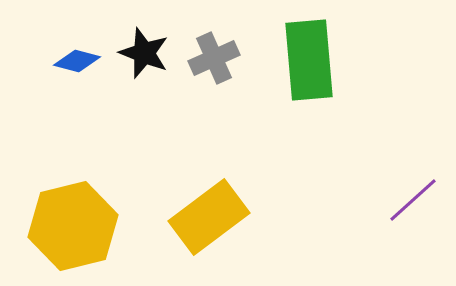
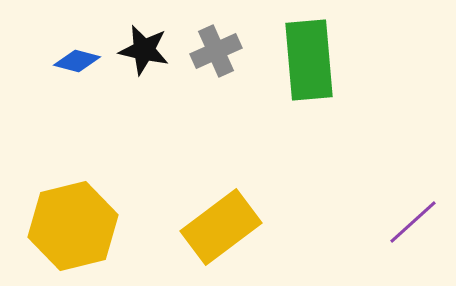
black star: moved 3 px up; rotated 9 degrees counterclockwise
gray cross: moved 2 px right, 7 px up
purple line: moved 22 px down
yellow rectangle: moved 12 px right, 10 px down
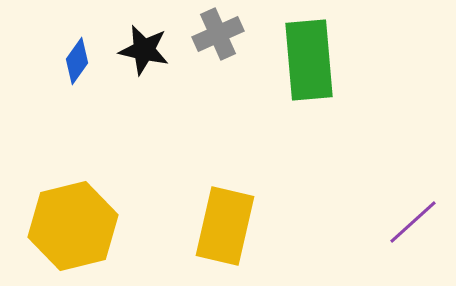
gray cross: moved 2 px right, 17 px up
blue diamond: rotated 69 degrees counterclockwise
yellow rectangle: moved 4 px right, 1 px up; rotated 40 degrees counterclockwise
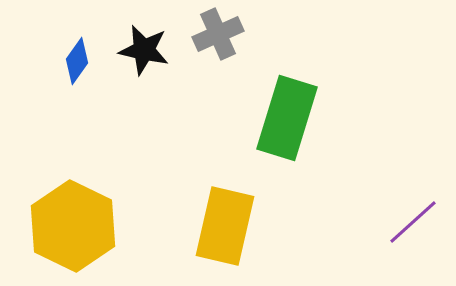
green rectangle: moved 22 px left, 58 px down; rotated 22 degrees clockwise
yellow hexagon: rotated 20 degrees counterclockwise
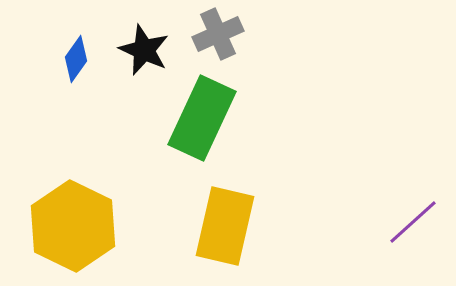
black star: rotated 12 degrees clockwise
blue diamond: moved 1 px left, 2 px up
green rectangle: moved 85 px left; rotated 8 degrees clockwise
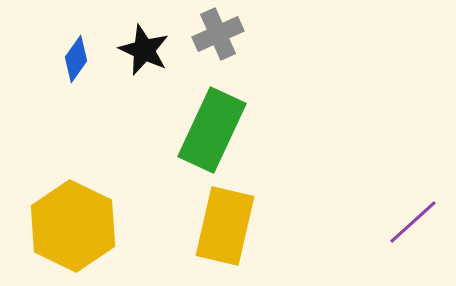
green rectangle: moved 10 px right, 12 px down
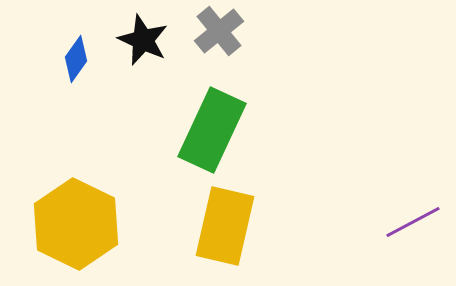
gray cross: moved 1 px right, 3 px up; rotated 15 degrees counterclockwise
black star: moved 1 px left, 10 px up
purple line: rotated 14 degrees clockwise
yellow hexagon: moved 3 px right, 2 px up
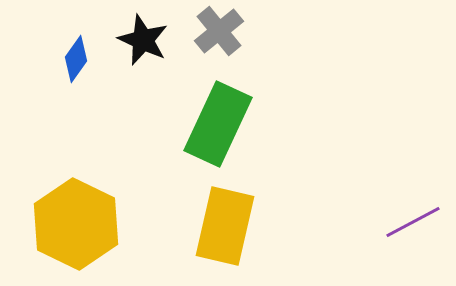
green rectangle: moved 6 px right, 6 px up
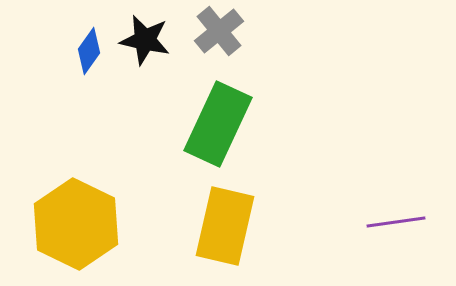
black star: moved 2 px right; rotated 12 degrees counterclockwise
blue diamond: moved 13 px right, 8 px up
purple line: moved 17 px left; rotated 20 degrees clockwise
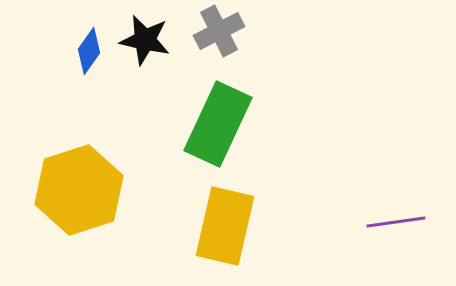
gray cross: rotated 12 degrees clockwise
yellow hexagon: moved 3 px right, 34 px up; rotated 16 degrees clockwise
